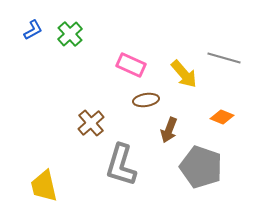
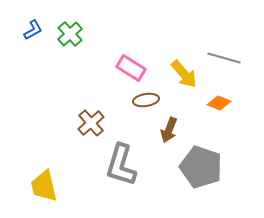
pink rectangle: moved 3 px down; rotated 8 degrees clockwise
orange diamond: moved 3 px left, 14 px up
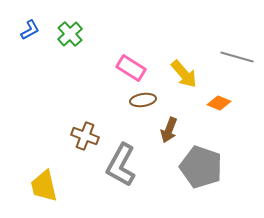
blue L-shape: moved 3 px left
gray line: moved 13 px right, 1 px up
brown ellipse: moved 3 px left
brown cross: moved 6 px left, 13 px down; rotated 28 degrees counterclockwise
gray L-shape: rotated 12 degrees clockwise
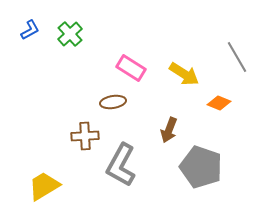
gray line: rotated 44 degrees clockwise
yellow arrow: rotated 16 degrees counterclockwise
brown ellipse: moved 30 px left, 2 px down
brown cross: rotated 24 degrees counterclockwise
yellow trapezoid: rotated 72 degrees clockwise
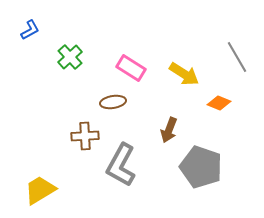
green cross: moved 23 px down
yellow trapezoid: moved 4 px left, 4 px down
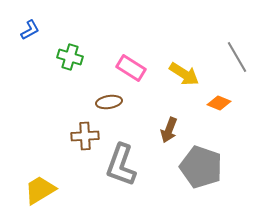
green cross: rotated 30 degrees counterclockwise
brown ellipse: moved 4 px left
gray L-shape: rotated 9 degrees counterclockwise
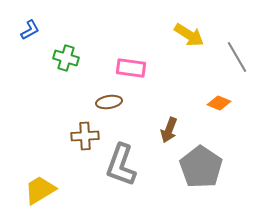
green cross: moved 4 px left, 1 px down
pink rectangle: rotated 24 degrees counterclockwise
yellow arrow: moved 5 px right, 39 px up
gray pentagon: rotated 15 degrees clockwise
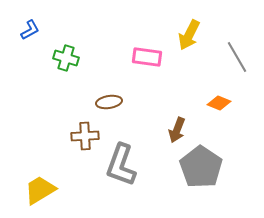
yellow arrow: rotated 84 degrees clockwise
pink rectangle: moved 16 px right, 11 px up
brown arrow: moved 8 px right
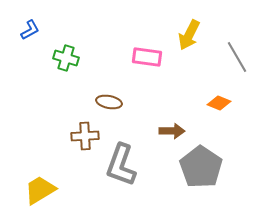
brown ellipse: rotated 20 degrees clockwise
brown arrow: moved 5 px left, 1 px down; rotated 110 degrees counterclockwise
